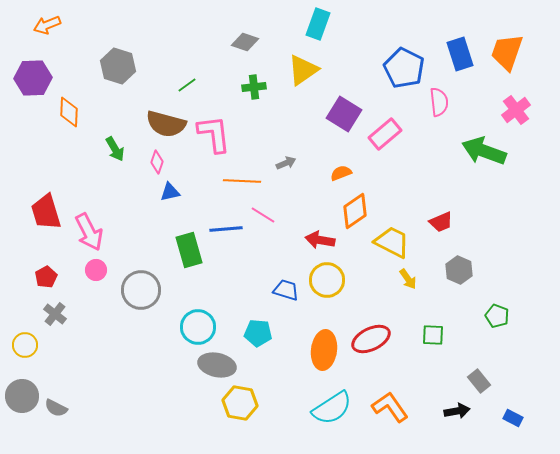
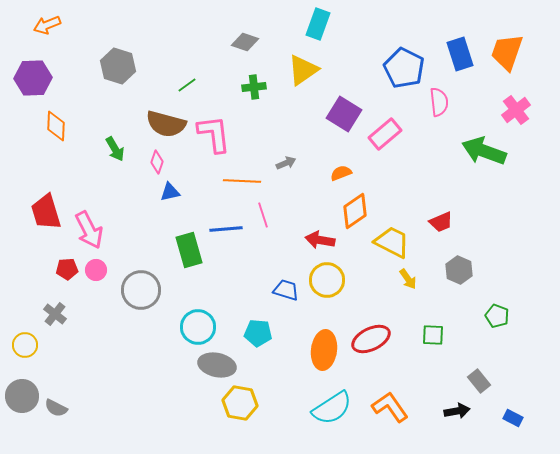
orange diamond at (69, 112): moved 13 px left, 14 px down
pink line at (263, 215): rotated 40 degrees clockwise
pink arrow at (89, 232): moved 2 px up
red pentagon at (46, 277): moved 21 px right, 8 px up; rotated 25 degrees clockwise
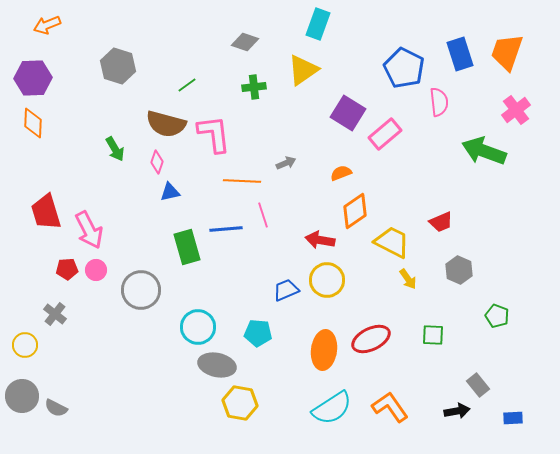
purple square at (344, 114): moved 4 px right, 1 px up
orange diamond at (56, 126): moved 23 px left, 3 px up
green rectangle at (189, 250): moved 2 px left, 3 px up
blue trapezoid at (286, 290): rotated 40 degrees counterclockwise
gray rectangle at (479, 381): moved 1 px left, 4 px down
blue rectangle at (513, 418): rotated 30 degrees counterclockwise
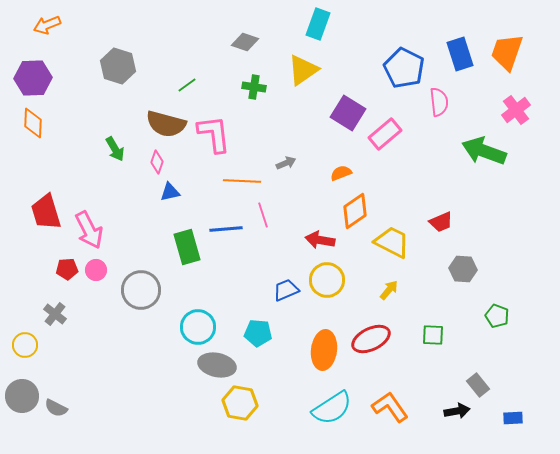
green cross at (254, 87): rotated 15 degrees clockwise
gray hexagon at (459, 270): moved 4 px right, 1 px up; rotated 20 degrees counterclockwise
yellow arrow at (408, 279): moved 19 px left, 11 px down; rotated 105 degrees counterclockwise
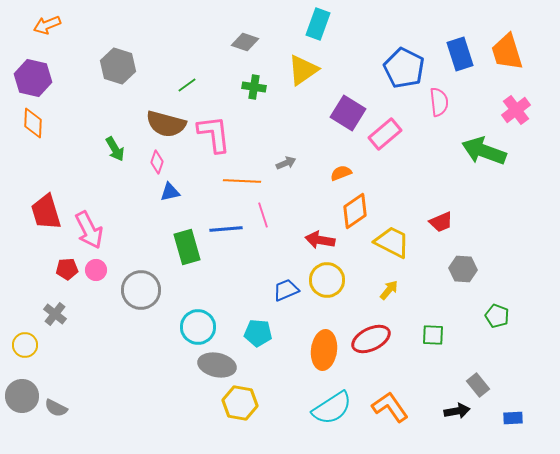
orange trapezoid at (507, 52): rotated 36 degrees counterclockwise
purple hexagon at (33, 78): rotated 15 degrees clockwise
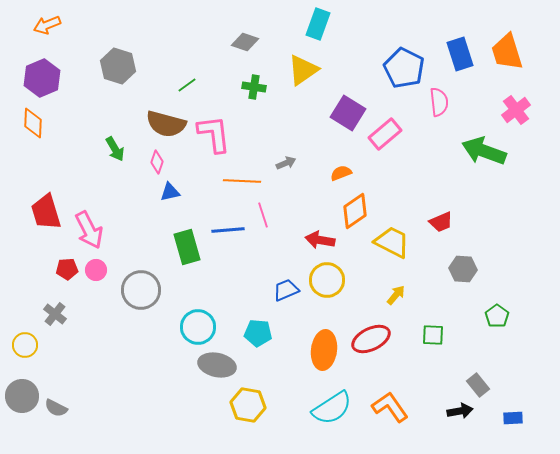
purple hexagon at (33, 78): moved 9 px right; rotated 24 degrees clockwise
blue line at (226, 229): moved 2 px right, 1 px down
yellow arrow at (389, 290): moved 7 px right, 5 px down
green pentagon at (497, 316): rotated 15 degrees clockwise
yellow hexagon at (240, 403): moved 8 px right, 2 px down
black arrow at (457, 411): moved 3 px right
